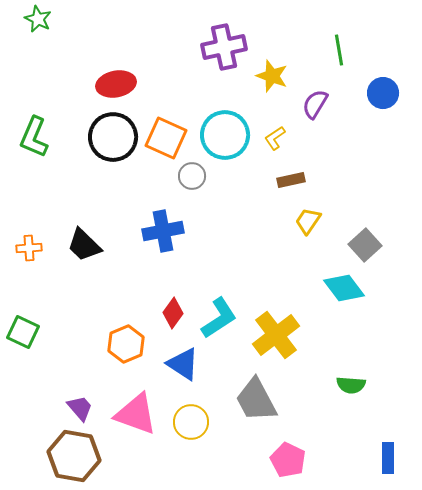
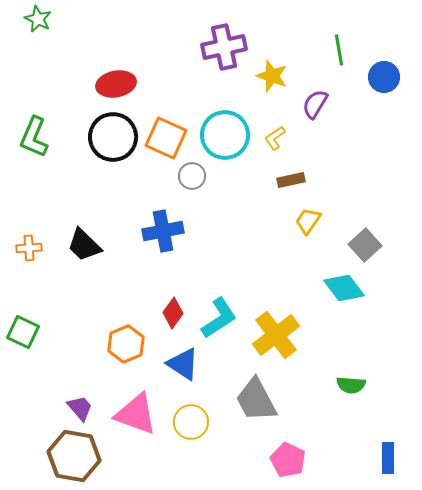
blue circle: moved 1 px right, 16 px up
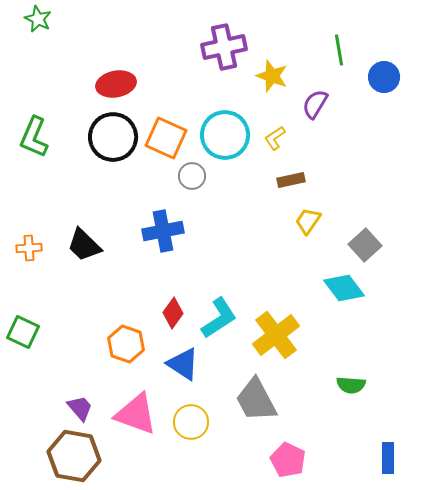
orange hexagon: rotated 18 degrees counterclockwise
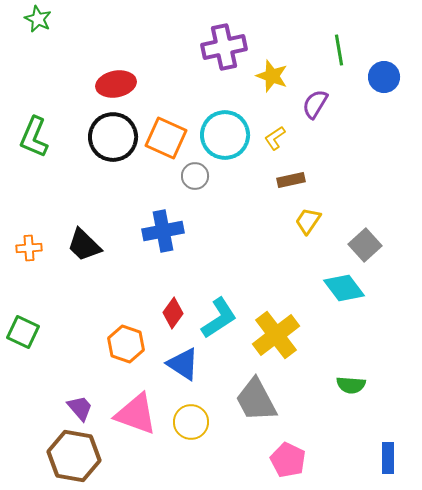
gray circle: moved 3 px right
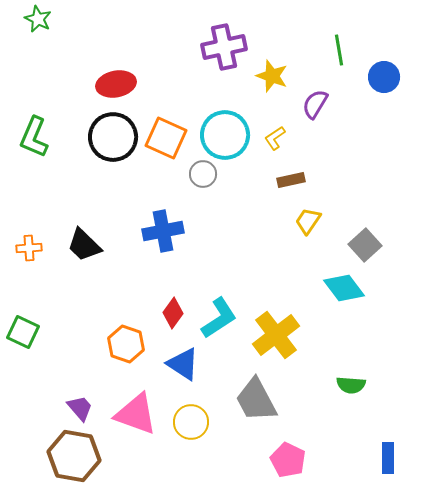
gray circle: moved 8 px right, 2 px up
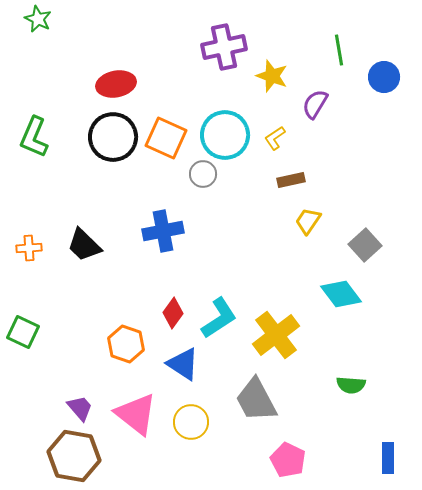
cyan diamond: moved 3 px left, 6 px down
pink triangle: rotated 18 degrees clockwise
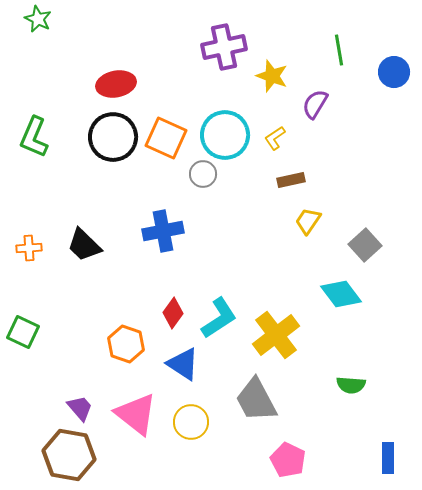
blue circle: moved 10 px right, 5 px up
brown hexagon: moved 5 px left, 1 px up
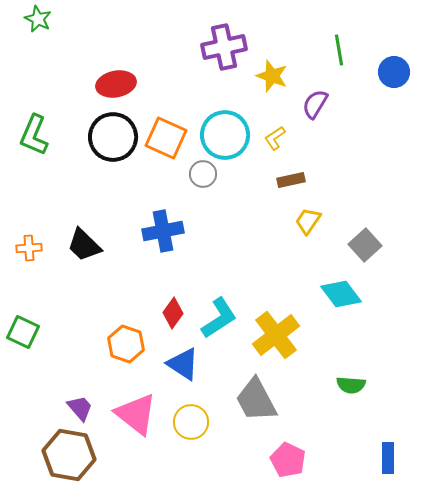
green L-shape: moved 2 px up
